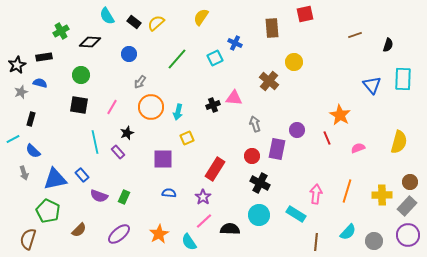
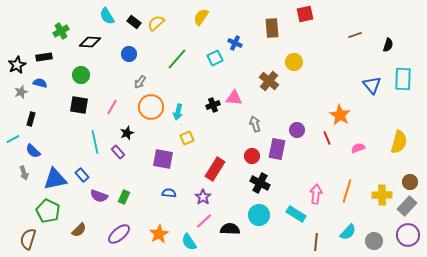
purple square at (163, 159): rotated 10 degrees clockwise
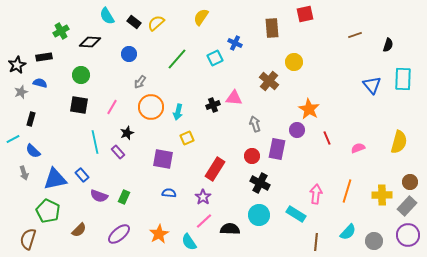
orange star at (340, 115): moved 31 px left, 6 px up
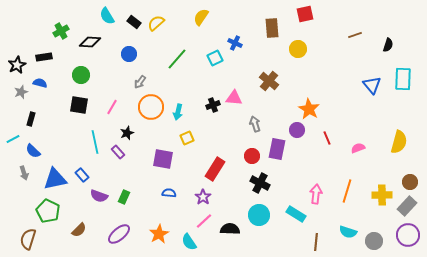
yellow circle at (294, 62): moved 4 px right, 13 px up
cyan semicircle at (348, 232): rotated 66 degrees clockwise
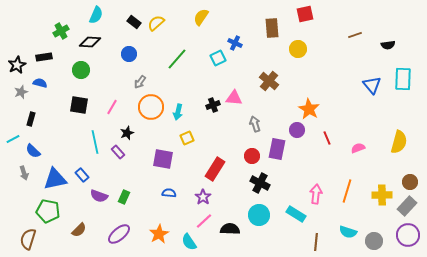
cyan semicircle at (107, 16): moved 11 px left, 1 px up; rotated 126 degrees counterclockwise
black semicircle at (388, 45): rotated 64 degrees clockwise
cyan square at (215, 58): moved 3 px right
green circle at (81, 75): moved 5 px up
green pentagon at (48, 211): rotated 15 degrees counterclockwise
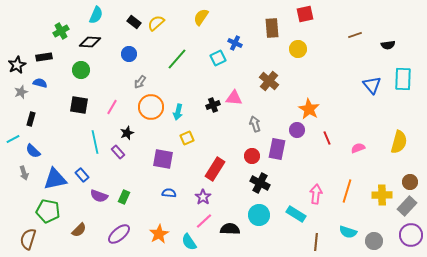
purple circle at (408, 235): moved 3 px right
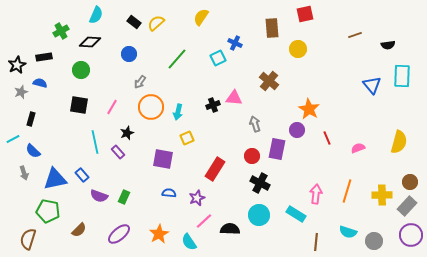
cyan rectangle at (403, 79): moved 1 px left, 3 px up
purple star at (203, 197): moved 6 px left, 1 px down; rotated 14 degrees clockwise
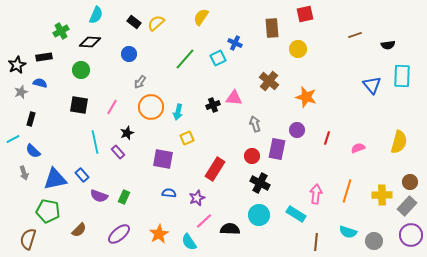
green line at (177, 59): moved 8 px right
orange star at (309, 109): moved 3 px left, 12 px up; rotated 15 degrees counterclockwise
red line at (327, 138): rotated 40 degrees clockwise
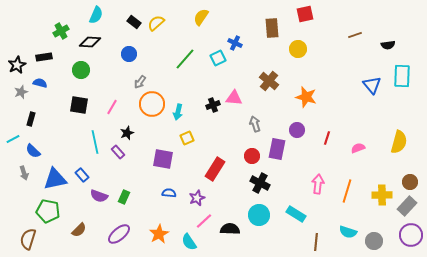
orange circle at (151, 107): moved 1 px right, 3 px up
pink arrow at (316, 194): moved 2 px right, 10 px up
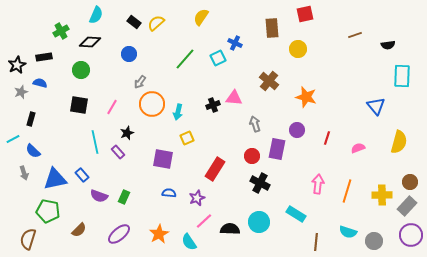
blue triangle at (372, 85): moved 4 px right, 21 px down
cyan circle at (259, 215): moved 7 px down
